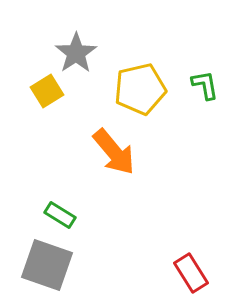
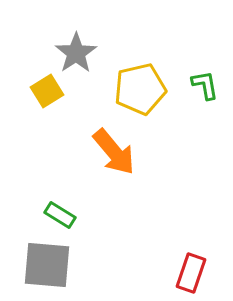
gray square: rotated 14 degrees counterclockwise
red rectangle: rotated 51 degrees clockwise
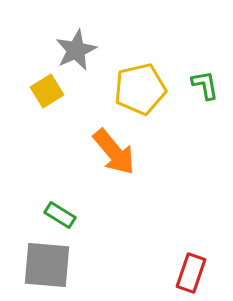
gray star: moved 3 px up; rotated 9 degrees clockwise
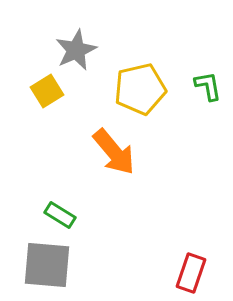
green L-shape: moved 3 px right, 1 px down
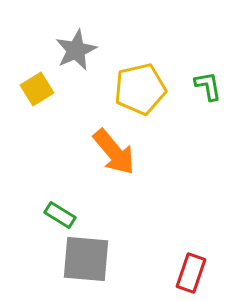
yellow square: moved 10 px left, 2 px up
gray square: moved 39 px right, 6 px up
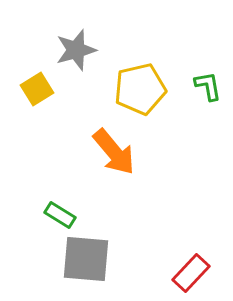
gray star: rotated 9 degrees clockwise
red rectangle: rotated 24 degrees clockwise
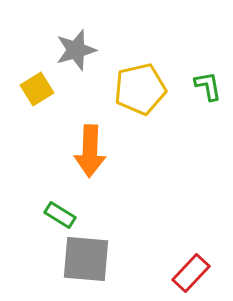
orange arrow: moved 24 px left, 1 px up; rotated 42 degrees clockwise
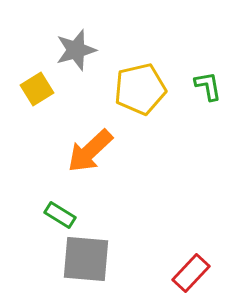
orange arrow: rotated 45 degrees clockwise
